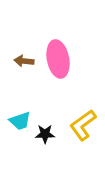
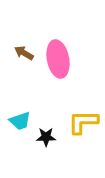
brown arrow: moved 8 px up; rotated 24 degrees clockwise
yellow L-shape: moved 3 px up; rotated 36 degrees clockwise
black star: moved 1 px right, 3 px down
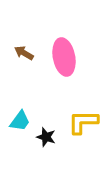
pink ellipse: moved 6 px right, 2 px up
cyan trapezoid: rotated 35 degrees counterclockwise
black star: rotated 18 degrees clockwise
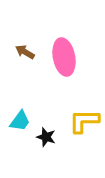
brown arrow: moved 1 px right, 1 px up
yellow L-shape: moved 1 px right, 1 px up
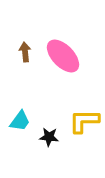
brown arrow: rotated 54 degrees clockwise
pink ellipse: moved 1 px left, 1 px up; rotated 33 degrees counterclockwise
black star: moved 3 px right; rotated 12 degrees counterclockwise
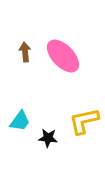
yellow L-shape: rotated 12 degrees counterclockwise
black star: moved 1 px left, 1 px down
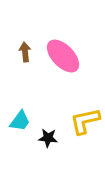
yellow L-shape: moved 1 px right
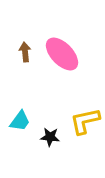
pink ellipse: moved 1 px left, 2 px up
black star: moved 2 px right, 1 px up
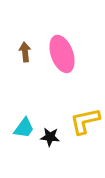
pink ellipse: rotated 24 degrees clockwise
cyan trapezoid: moved 4 px right, 7 px down
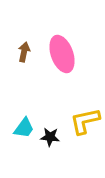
brown arrow: moved 1 px left; rotated 18 degrees clockwise
